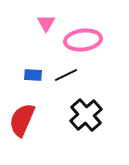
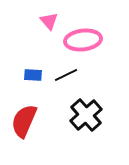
pink triangle: moved 3 px right, 2 px up; rotated 12 degrees counterclockwise
red semicircle: moved 2 px right, 1 px down
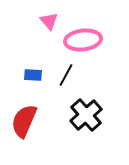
black line: rotated 35 degrees counterclockwise
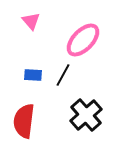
pink triangle: moved 18 px left
pink ellipse: rotated 39 degrees counterclockwise
black line: moved 3 px left
red semicircle: rotated 16 degrees counterclockwise
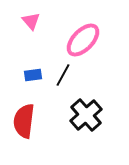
blue rectangle: rotated 12 degrees counterclockwise
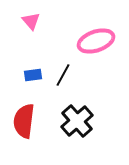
pink ellipse: moved 13 px right, 1 px down; rotated 27 degrees clockwise
black cross: moved 9 px left, 6 px down
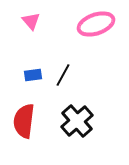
pink ellipse: moved 17 px up
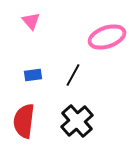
pink ellipse: moved 11 px right, 13 px down
black line: moved 10 px right
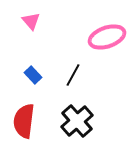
blue rectangle: rotated 54 degrees clockwise
